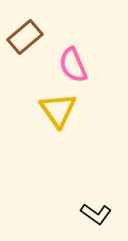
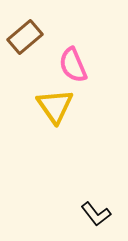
yellow triangle: moved 3 px left, 4 px up
black L-shape: rotated 16 degrees clockwise
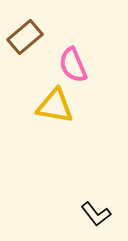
yellow triangle: rotated 45 degrees counterclockwise
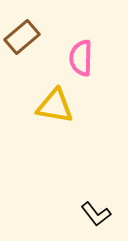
brown rectangle: moved 3 px left
pink semicircle: moved 8 px right, 7 px up; rotated 24 degrees clockwise
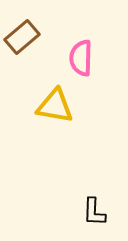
black L-shape: moved 2 px left, 2 px up; rotated 40 degrees clockwise
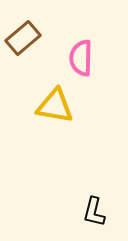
brown rectangle: moved 1 px right, 1 px down
black L-shape: rotated 12 degrees clockwise
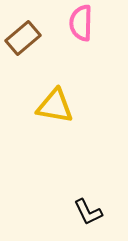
pink semicircle: moved 35 px up
black L-shape: moved 6 px left; rotated 40 degrees counterclockwise
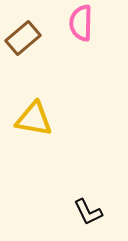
yellow triangle: moved 21 px left, 13 px down
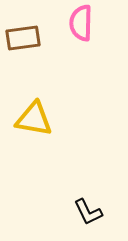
brown rectangle: rotated 32 degrees clockwise
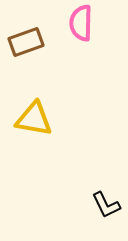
brown rectangle: moved 3 px right, 4 px down; rotated 12 degrees counterclockwise
black L-shape: moved 18 px right, 7 px up
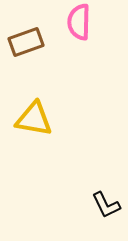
pink semicircle: moved 2 px left, 1 px up
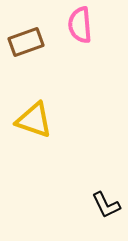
pink semicircle: moved 1 px right, 3 px down; rotated 6 degrees counterclockwise
yellow triangle: moved 1 px down; rotated 9 degrees clockwise
